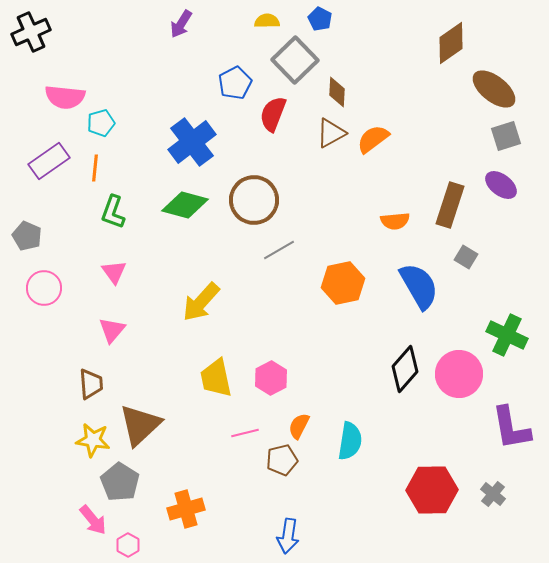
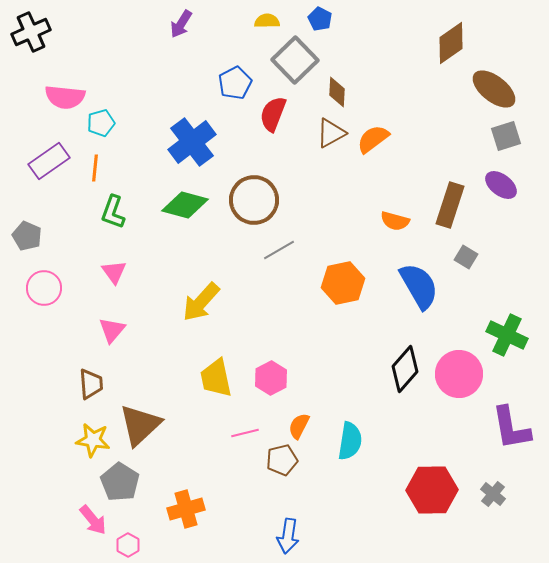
orange semicircle at (395, 221): rotated 20 degrees clockwise
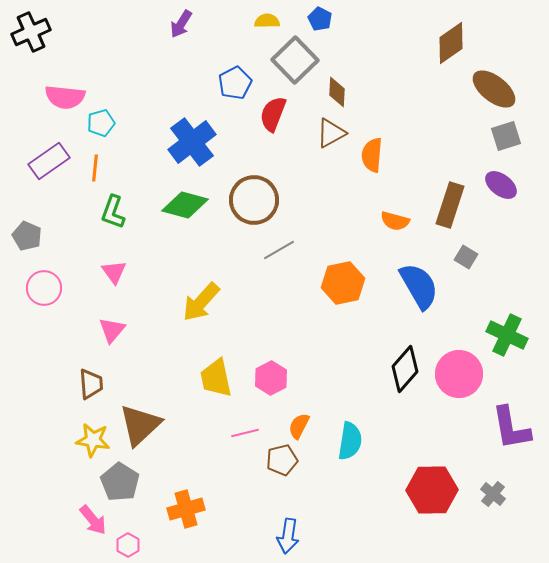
orange semicircle at (373, 139): moved 1 px left, 16 px down; rotated 48 degrees counterclockwise
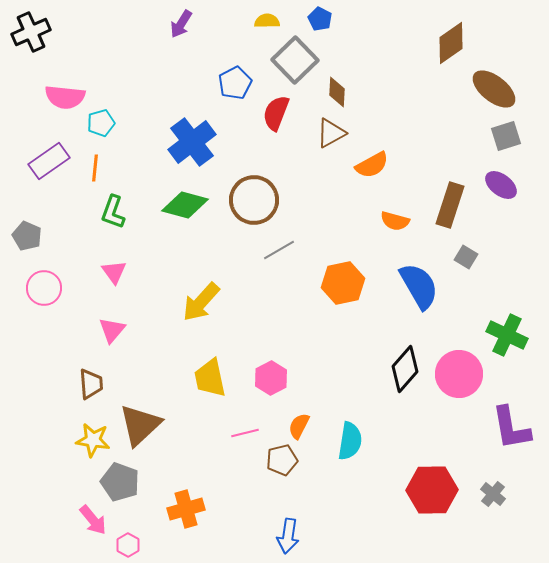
red semicircle at (273, 114): moved 3 px right, 1 px up
orange semicircle at (372, 155): moved 10 px down; rotated 124 degrees counterclockwise
yellow trapezoid at (216, 378): moved 6 px left
gray pentagon at (120, 482): rotated 12 degrees counterclockwise
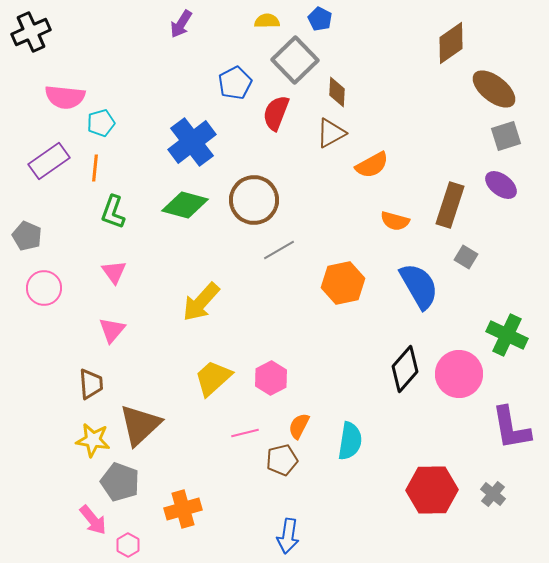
yellow trapezoid at (210, 378): moved 3 px right; rotated 60 degrees clockwise
orange cross at (186, 509): moved 3 px left
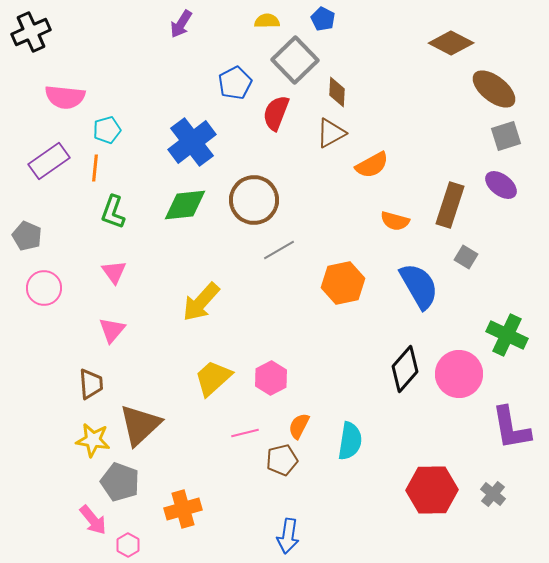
blue pentagon at (320, 19): moved 3 px right
brown diamond at (451, 43): rotated 63 degrees clockwise
cyan pentagon at (101, 123): moved 6 px right, 7 px down
green diamond at (185, 205): rotated 21 degrees counterclockwise
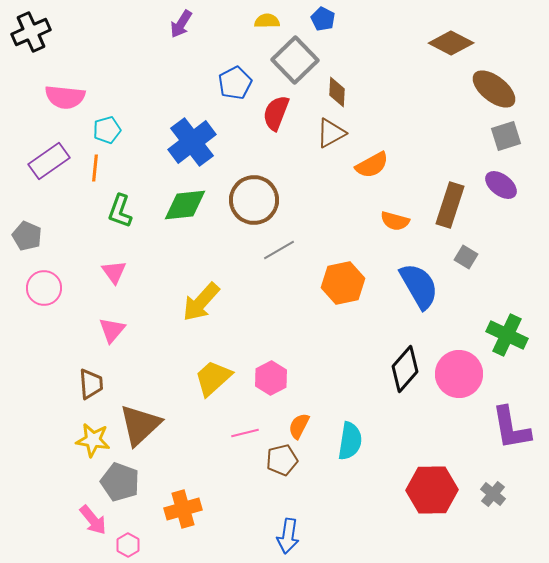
green L-shape at (113, 212): moved 7 px right, 1 px up
